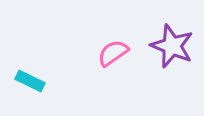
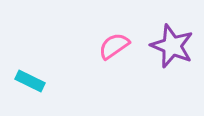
pink semicircle: moved 1 px right, 7 px up
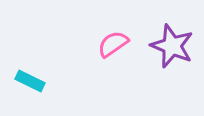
pink semicircle: moved 1 px left, 2 px up
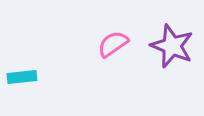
cyan rectangle: moved 8 px left, 4 px up; rotated 32 degrees counterclockwise
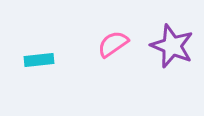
cyan rectangle: moved 17 px right, 17 px up
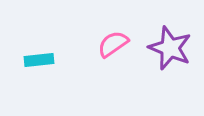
purple star: moved 2 px left, 2 px down
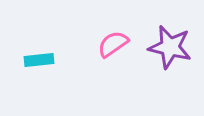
purple star: moved 1 px up; rotated 9 degrees counterclockwise
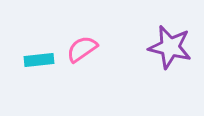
pink semicircle: moved 31 px left, 5 px down
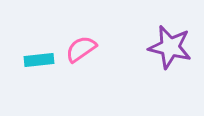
pink semicircle: moved 1 px left
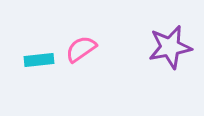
purple star: rotated 24 degrees counterclockwise
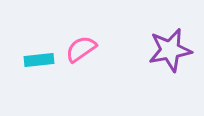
purple star: moved 3 px down
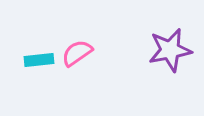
pink semicircle: moved 4 px left, 4 px down
